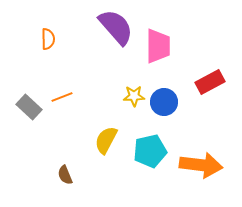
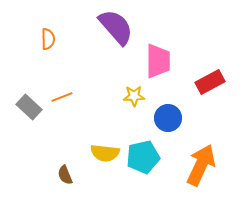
pink trapezoid: moved 15 px down
blue circle: moved 4 px right, 16 px down
yellow semicircle: moved 1 px left, 13 px down; rotated 112 degrees counterclockwise
cyan pentagon: moved 7 px left, 6 px down
orange arrow: rotated 72 degrees counterclockwise
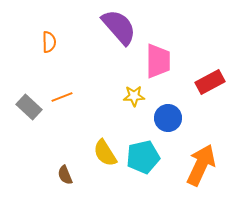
purple semicircle: moved 3 px right
orange semicircle: moved 1 px right, 3 px down
yellow semicircle: rotated 52 degrees clockwise
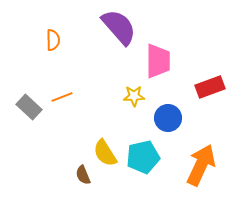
orange semicircle: moved 4 px right, 2 px up
red rectangle: moved 5 px down; rotated 8 degrees clockwise
brown semicircle: moved 18 px right
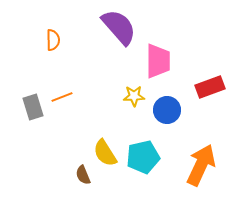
gray rectangle: moved 4 px right; rotated 30 degrees clockwise
blue circle: moved 1 px left, 8 px up
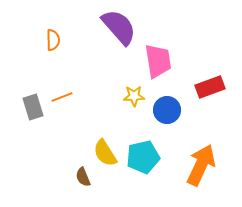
pink trapezoid: rotated 9 degrees counterclockwise
brown semicircle: moved 2 px down
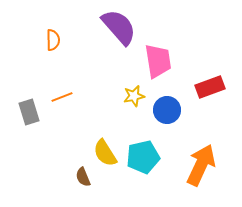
yellow star: rotated 10 degrees counterclockwise
gray rectangle: moved 4 px left, 5 px down
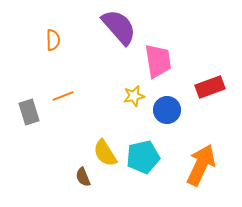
orange line: moved 1 px right, 1 px up
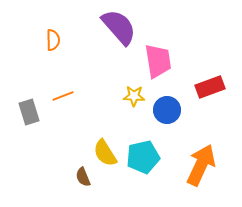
yellow star: rotated 15 degrees clockwise
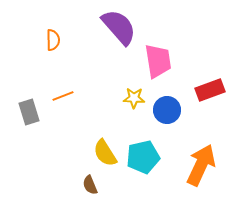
red rectangle: moved 3 px down
yellow star: moved 2 px down
brown semicircle: moved 7 px right, 8 px down
